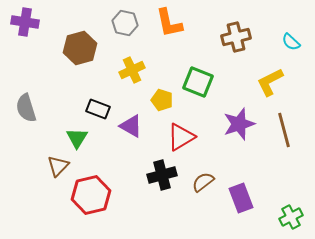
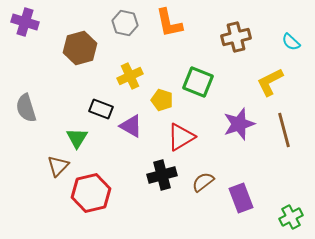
purple cross: rotated 8 degrees clockwise
yellow cross: moved 2 px left, 6 px down
black rectangle: moved 3 px right
red hexagon: moved 2 px up
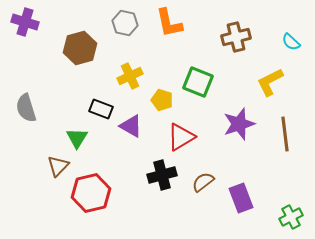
brown line: moved 1 px right, 4 px down; rotated 8 degrees clockwise
